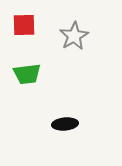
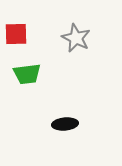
red square: moved 8 px left, 9 px down
gray star: moved 2 px right, 2 px down; rotated 16 degrees counterclockwise
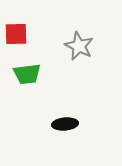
gray star: moved 3 px right, 8 px down
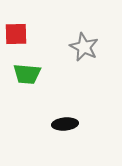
gray star: moved 5 px right, 1 px down
green trapezoid: rotated 12 degrees clockwise
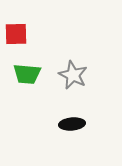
gray star: moved 11 px left, 28 px down
black ellipse: moved 7 px right
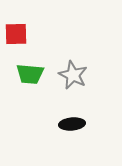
green trapezoid: moved 3 px right
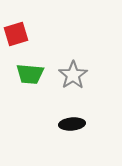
red square: rotated 15 degrees counterclockwise
gray star: rotated 12 degrees clockwise
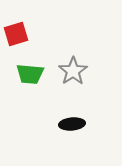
gray star: moved 4 px up
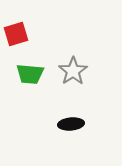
black ellipse: moved 1 px left
